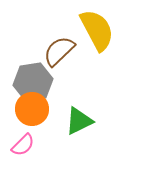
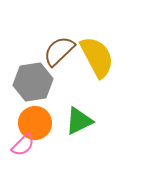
yellow semicircle: moved 27 px down
orange circle: moved 3 px right, 14 px down
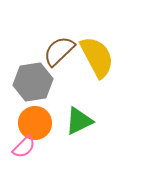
pink semicircle: moved 1 px right, 2 px down
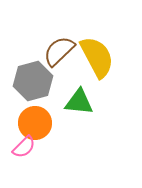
gray hexagon: moved 1 px up; rotated 6 degrees counterclockwise
green triangle: moved 19 px up; rotated 32 degrees clockwise
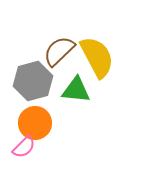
green triangle: moved 3 px left, 12 px up
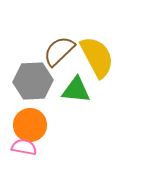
gray hexagon: rotated 12 degrees clockwise
orange circle: moved 5 px left, 2 px down
pink semicircle: rotated 125 degrees counterclockwise
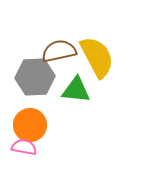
brown semicircle: rotated 32 degrees clockwise
gray hexagon: moved 2 px right, 4 px up
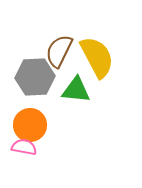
brown semicircle: rotated 52 degrees counterclockwise
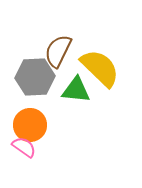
brown semicircle: moved 1 px left
yellow semicircle: moved 3 px right, 11 px down; rotated 18 degrees counterclockwise
pink semicircle: rotated 25 degrees clockwise
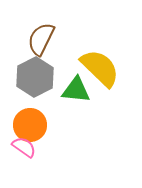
brown semicircle: moved 17 px left, 12 px up
gray hexagon: rotated 24 degrees counterclockwise
